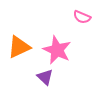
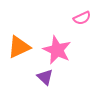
pink semicircle: moved 1 px down; rotated 48 degrees counterclockwise
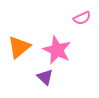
orange triangle: rotated 15 degrees counterclockwise
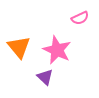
pink semicircle: moved 2 px left
orange triangle: rotated 30 degrees counterclockwise
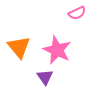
pink semicircle: moved 3 px left, 5 px up
purple triangle: rotated 12 degrees clockwise
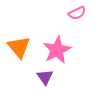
pink star: rotated 20 degrees clockwise
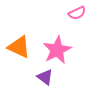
orange triangle: rotated 25 degrees counterclockwise
purple triangle: rotated 18 degrees counterclockwise
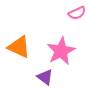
pink star: moved 4 px right, 1 px down
